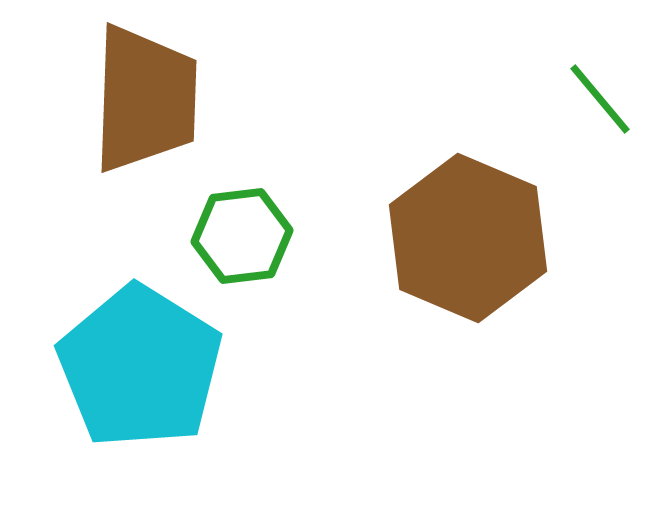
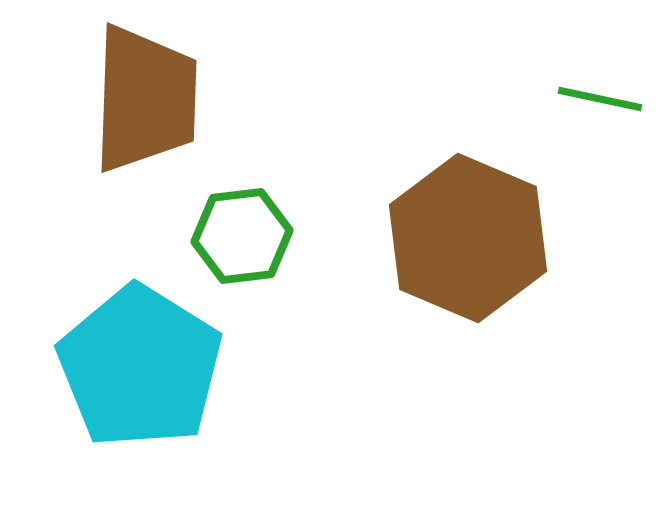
green line: rotated 38 degrees counterclockwise
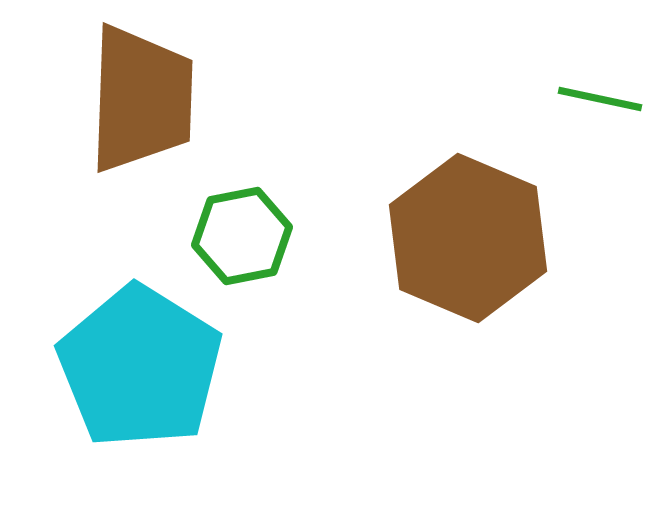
brown trapezoid: moved 4 px left
green hexagon: rotated 4 degrees counterclockwise
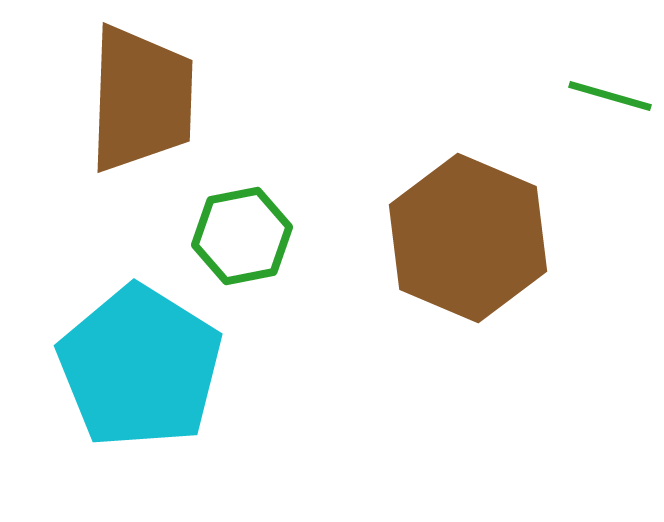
green line: moved 10 px right, 3 px up; rotated 4 degrees clockwise
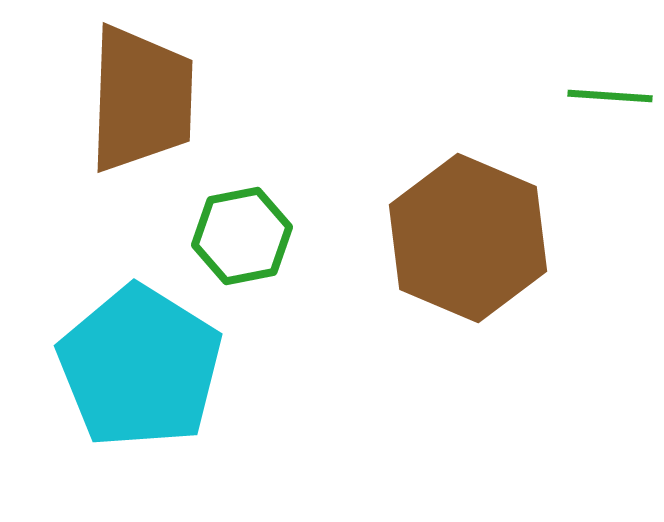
green line: rotated 12 degrees counterclockwise
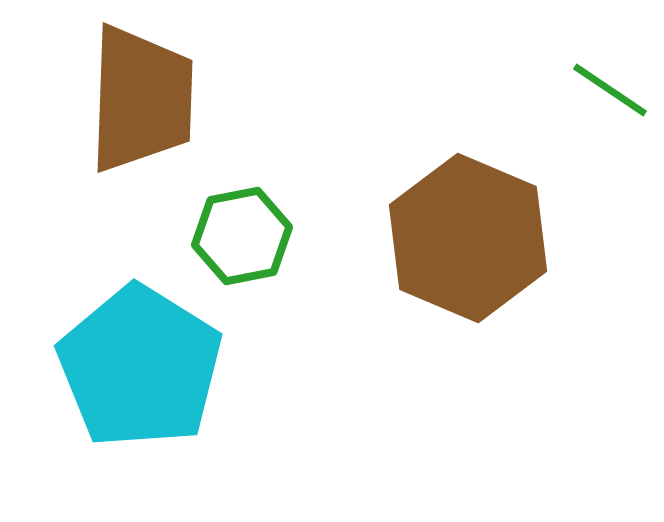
green line: moved 6 px up; rotated 30 degrees clockwise
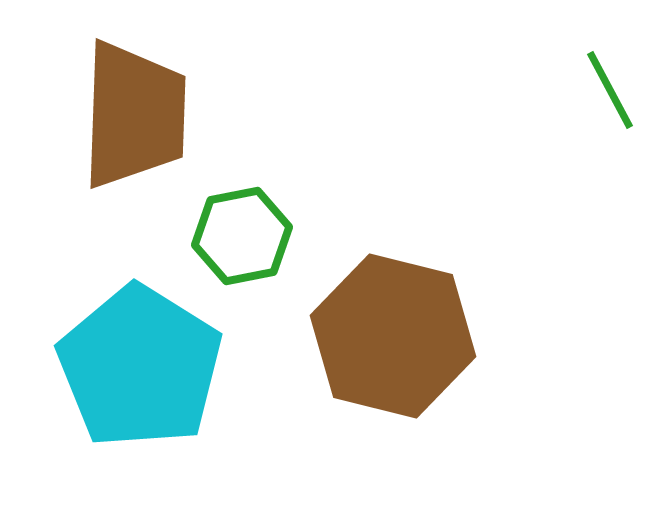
green line: rotated 28 degrees clockwise
brown trapezoid: moved 7 px left, 16 px down
brown hexagon: moved 75 px left, 98 px down; rotated 9 degrees counterclockwise
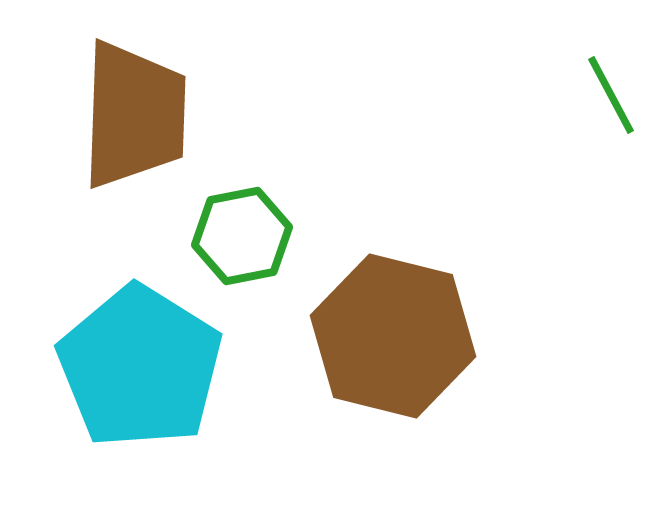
green line: moved 1 px right, 5 px down
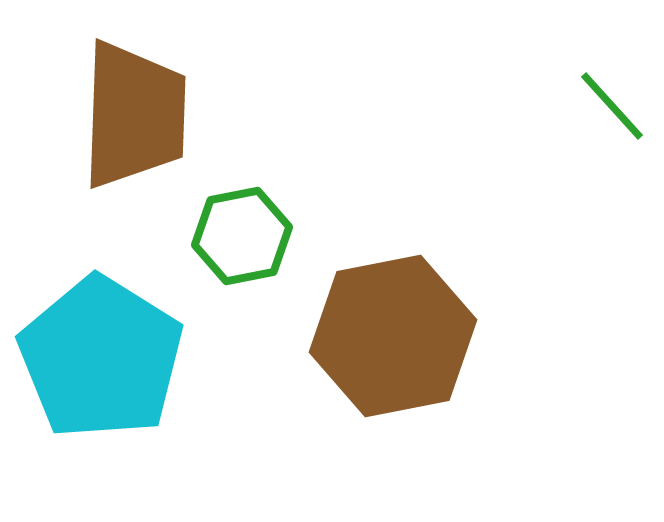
green line: moved 1 px right, 11 px down; rotated 14 degrees counterclockwise
brown hexagon: rotated 25 degrees counterclockwise
cyan pentagon: moved 39 px left, 9 px up
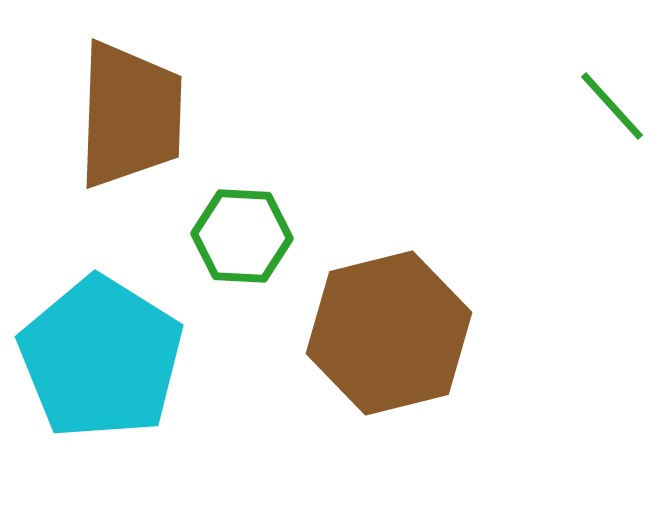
brown trapezoid: moved 4 px left
green hexagon: rotated 14 degrees clockwise
brown hexagon: moved 4 px left, 3 px up; rotated 3 degrees counterclockwise
